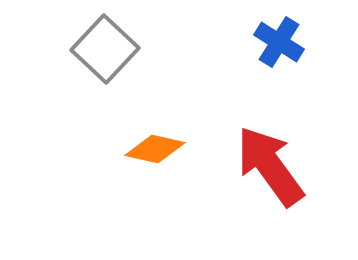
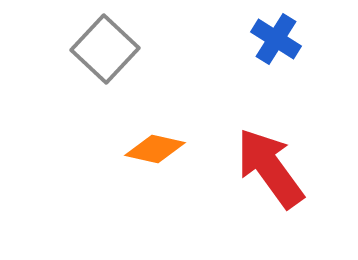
blue cross: moved 3 px left, 3 px up
red arrow: moved 2 px down
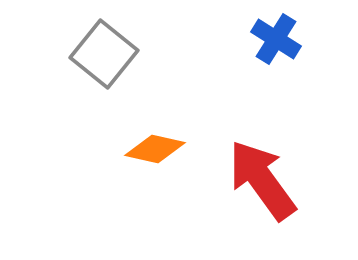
gray square: moved 1 px left, 5 px down; rotated 4 degrees counterclockwise
red arrow: moved 8 px left, 12 px down
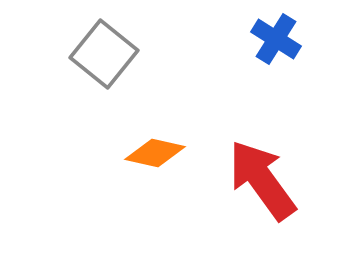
orange diamond: moved 4 px down
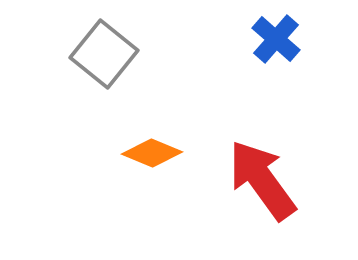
blue cross: rotated 9 degrees clockwise
orange diamond: moved 3 px left; rotated 10 degrees clockwise
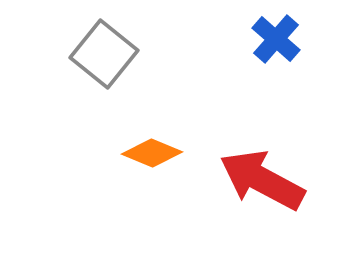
red arrow: rotated 26 degrees counterclockwise
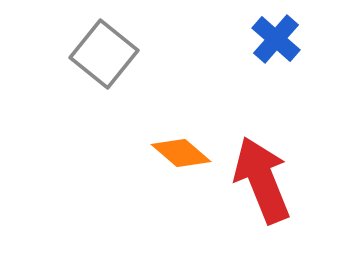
orange diamond: moved 29 px right; rotated 18 degrees clockwise
red arrow: rotated 40 degrees clockwise
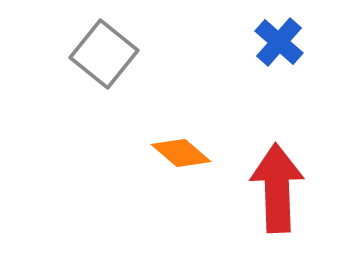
blue cross: moved 3 px right, 3 px down
red arrow: moved 15 px right, 8 px down; rotated 20 degrees clockwise
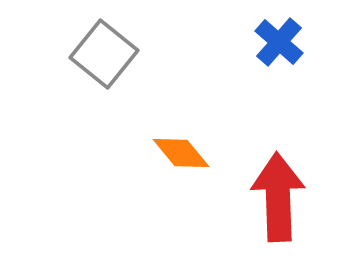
orange diamond: rotated 10 degrees clockwise
red arrow: moved 1 px right, 9 px down
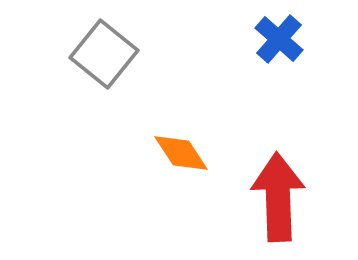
blue cross: moved 3 px up
orange diamond: rotated 6 degrees clockwise
